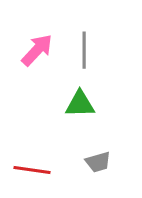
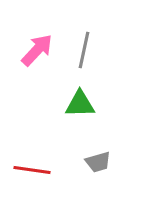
gray line: rotated 12 degrees clockwise
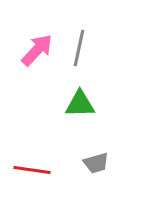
gray line: moved 5 px left, 2 px up
gray trapezoid: moved 2 px left, 1 px down
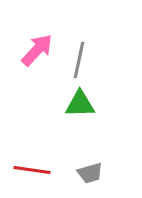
gray line: moved 12 px down
gray trapezoid: moved 6 px left, 10 px down
